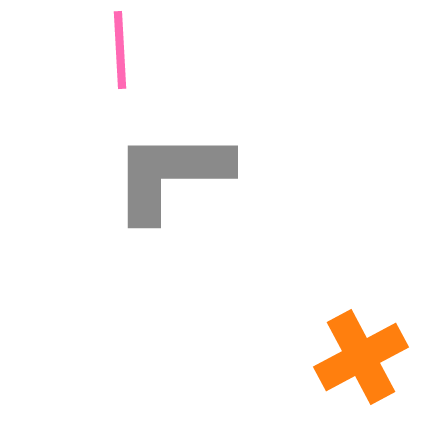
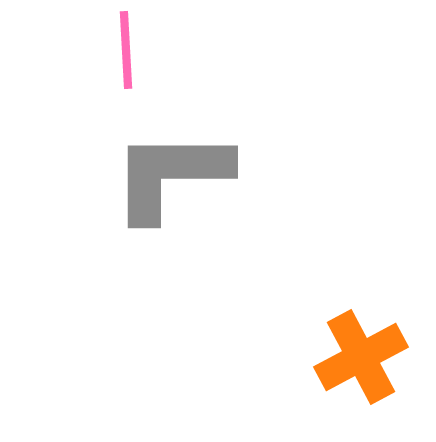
pink line: moved 6 px right
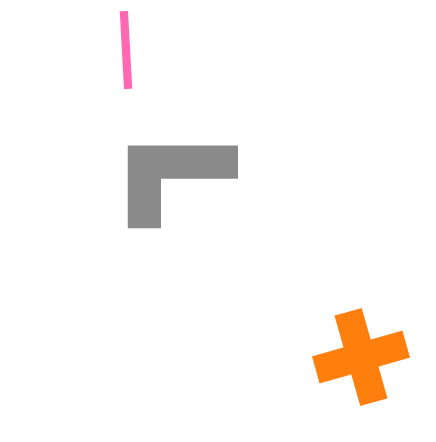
orange cross: rotated 12 degrees clockwise
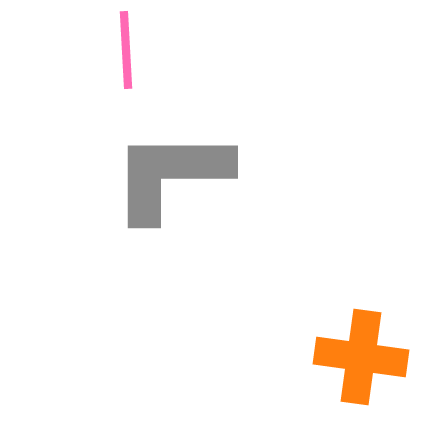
orange cross: rotated 24 degrees clockwise
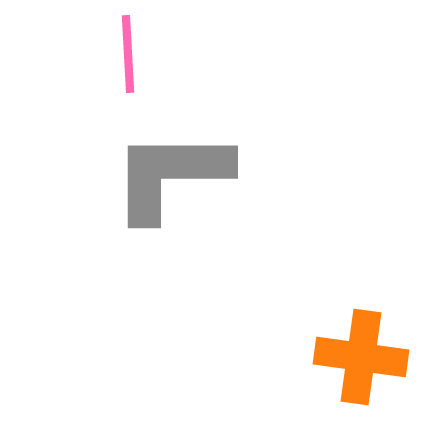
pink line: moved 2 px right, 4 px down
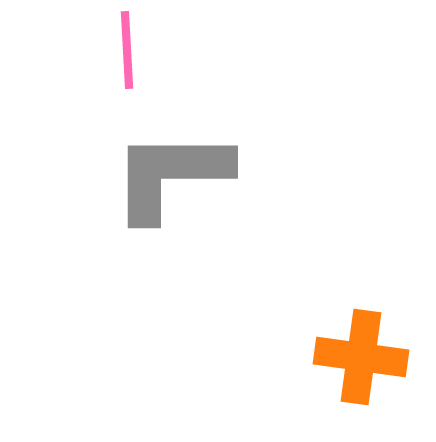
pink line: moved 1 px left, 4 px up
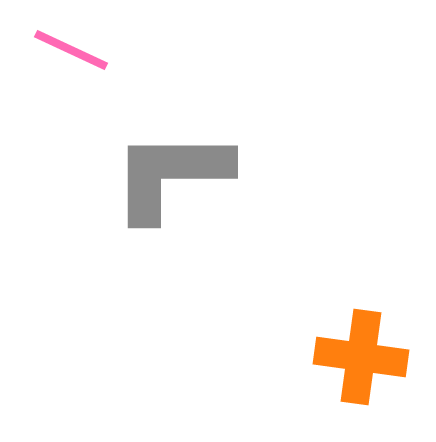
pink line: moved 56 px left; rotated 62 degrees counterclockwise
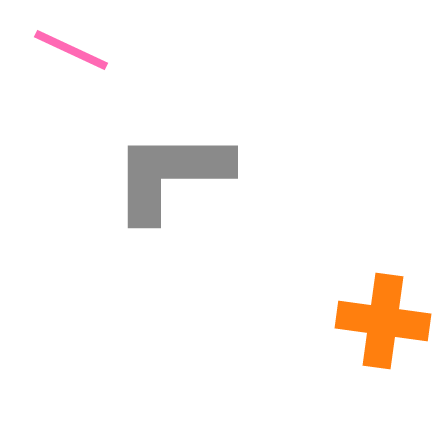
orange cross: moved 22 px right, 36 px up
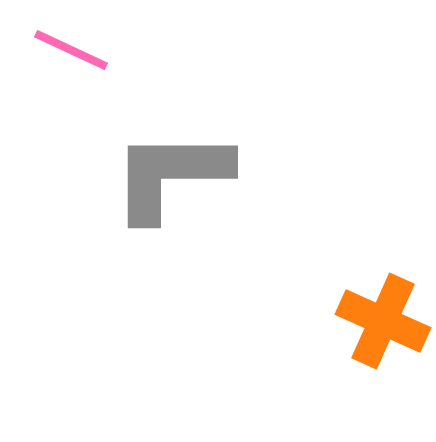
orange cross: rotated 16 degrees clockwise
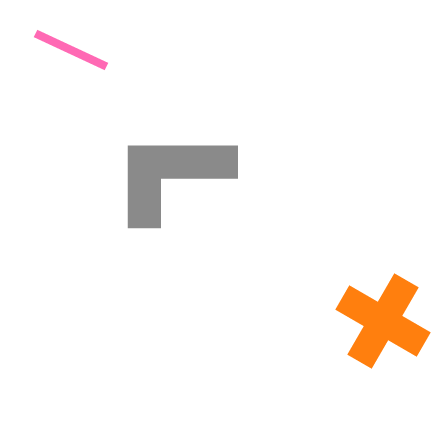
orange cross: rotated 6 degrees clockwise
